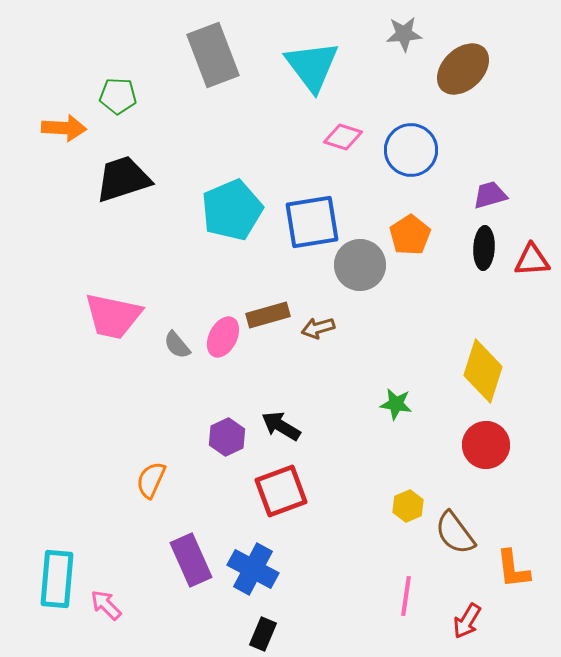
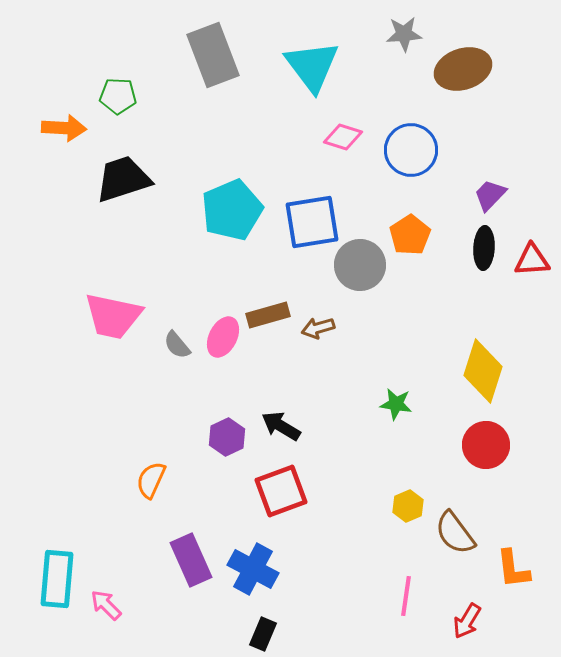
brown ellipse: rotated 26 degrees clockwise
purple trapezoid: rotated 30 degrees counterclockwise
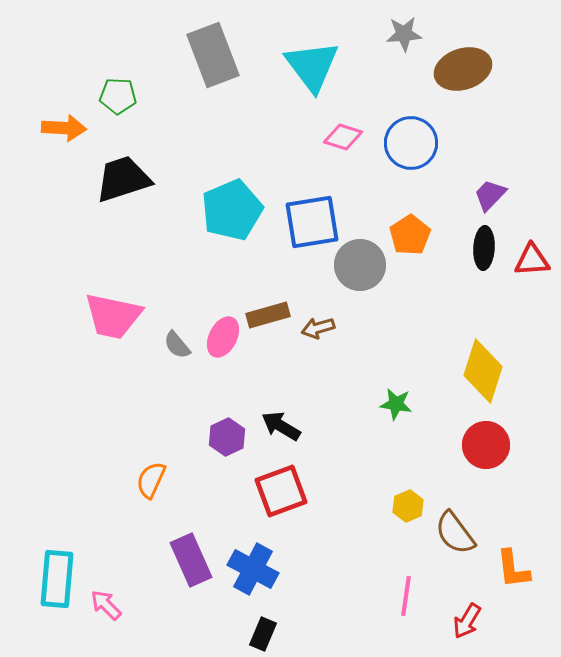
blue circle: moved 7 px up
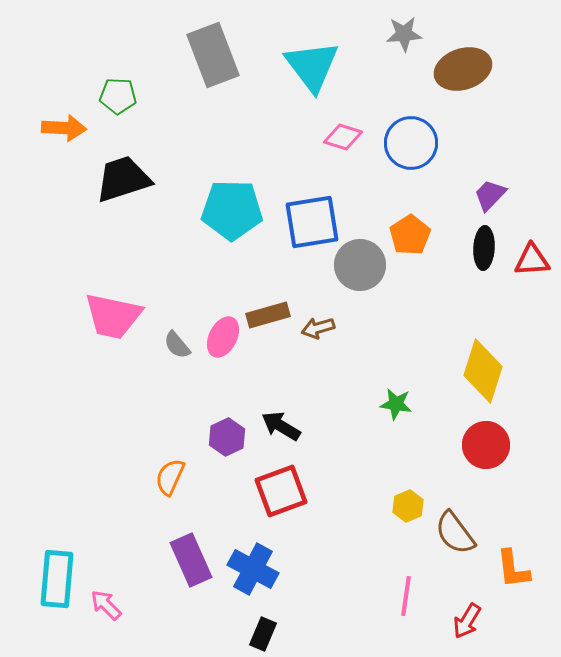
cyan pentagon: rotated 24 degrees clockwise
orange semicircle: moved 19 px right, 3 px up
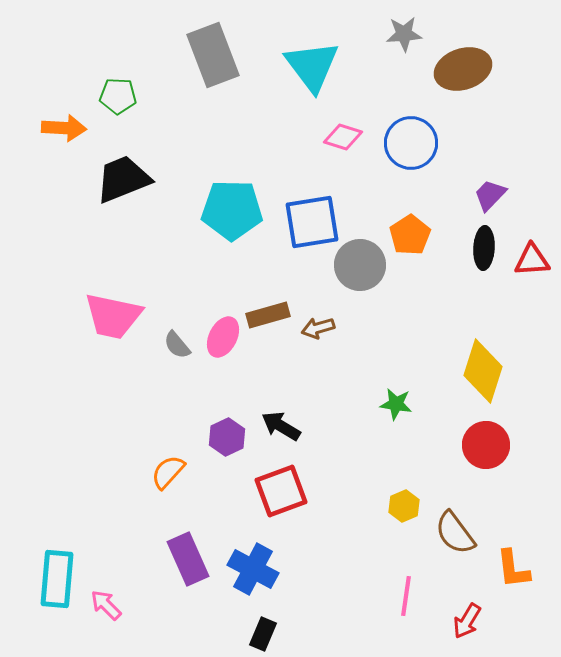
black trapezoid: rotated 4 degrees counterclockwise
orange semicircle: moved 2 px left, 5 px up; rotated 18 degrees clockwise
yellow hexagon: moved 4 px left
purple rectangle: moved 3 px left, 1 px up
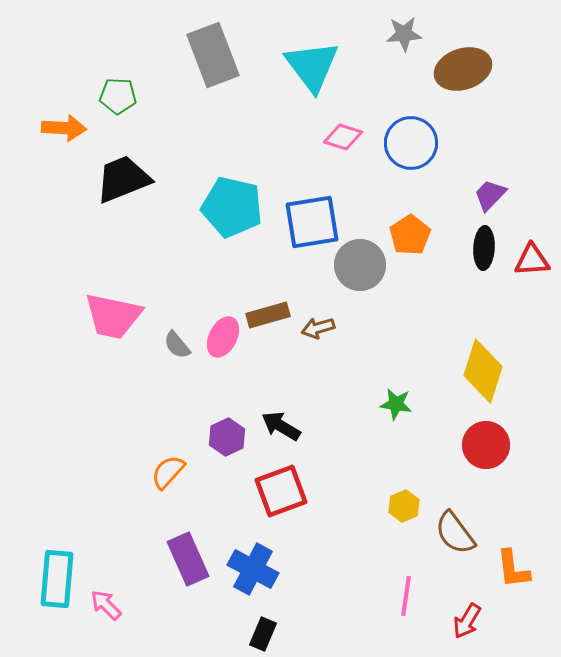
cyan pentagon: moved 3 px up; rotated 12 degrees clockwise
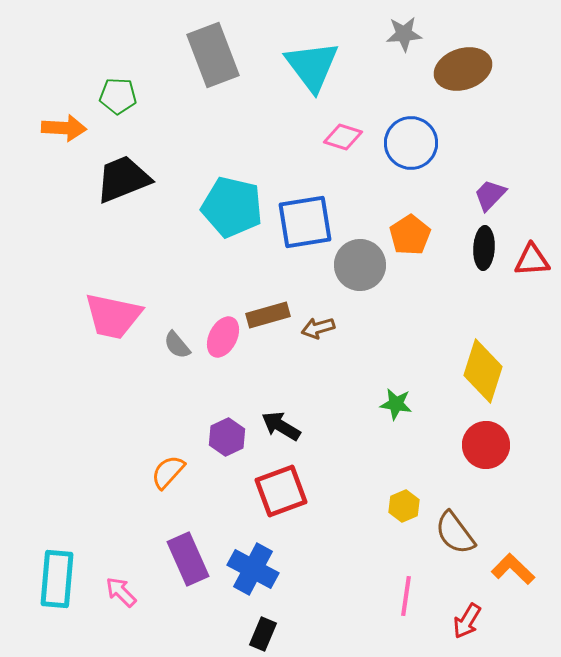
blue square: moved 7 px left
orange L-shape: rotated 141 degrees clockwise
pink arrow: moved 15 px right, 13 px up
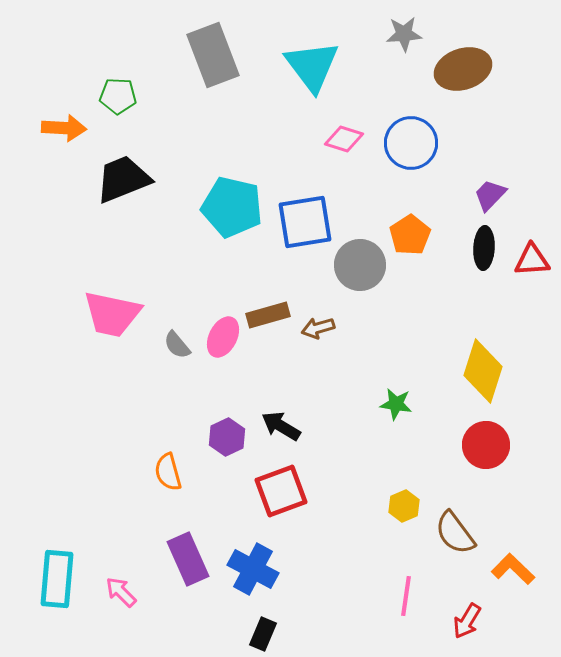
pink diamond: moved 1 px right, 2 px down
pink trapezoid: moved 1 px left, 2 px up
orange semicircle: rotated 57 degrees counterclockwise
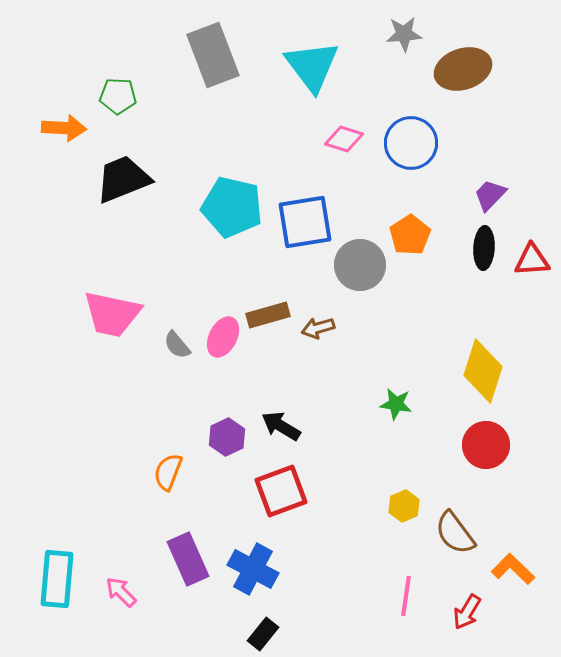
orange semicircle: rotated 36 degrees clockwise
red arrow: moved 9 px up
black rectangle: rotated 16 degrees clockwise
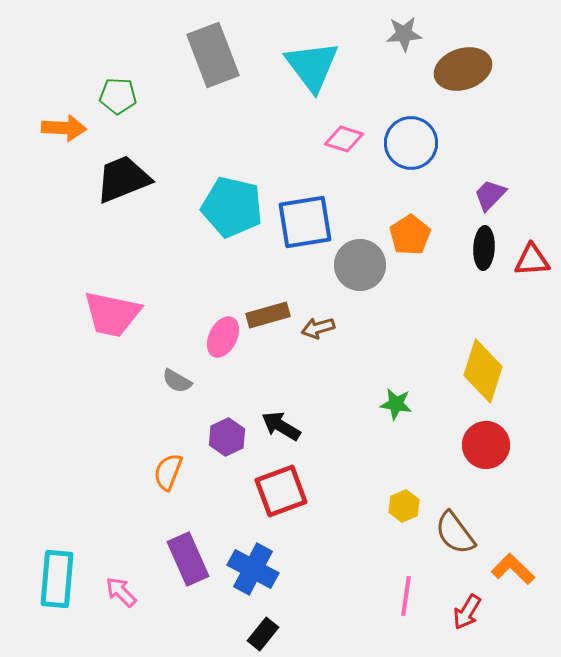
gray semicircle: moved 36 px down; rotated 20 degrees counterclockwise
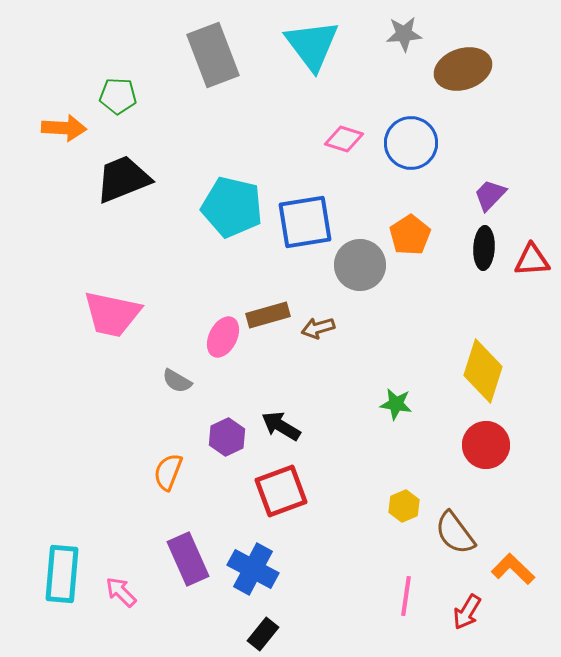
cyan triangle: moved 21 px up
cyan rectangle: moved 5 px right, 5 px up
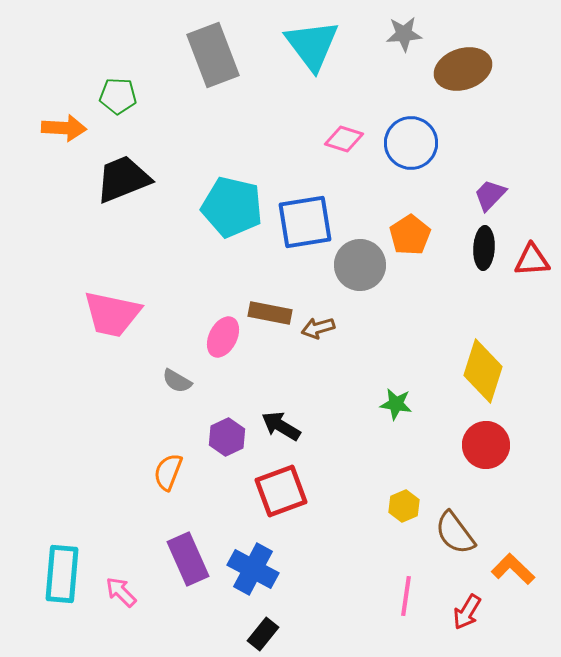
brown rectangle: moved 2 px right, 2 px up; rotated 27 degrees clockwise
